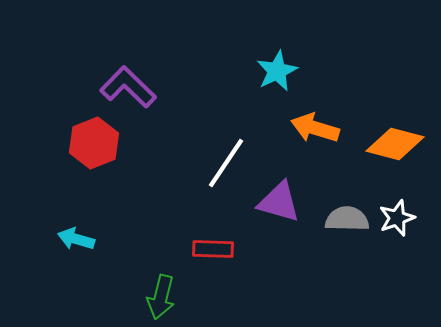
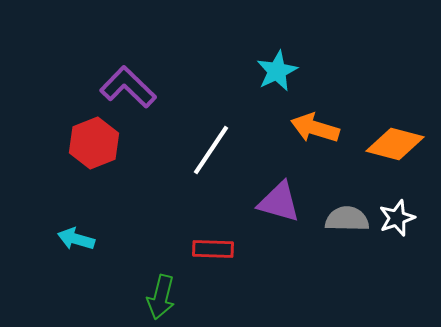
white line: moved 15 px left, 13 px up
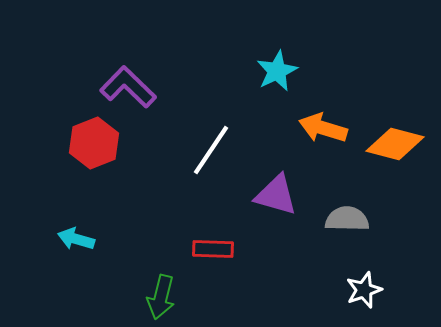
orange arrow: moved 8 px right
purple triangle: moved 3 px left, 7 px up
white star: moved 33 px left, 72 px down
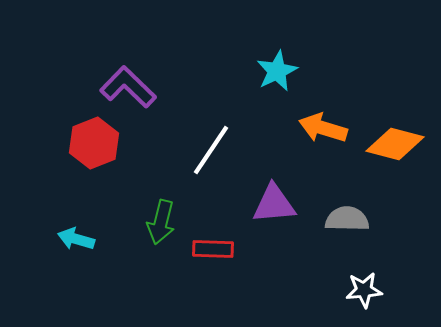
purple triangle: moved 2 px left, 9 px down; rotated 21 degrees counterclockwise
white star: rotated 15 degrees clockwise
green arrow: moved 75 px up
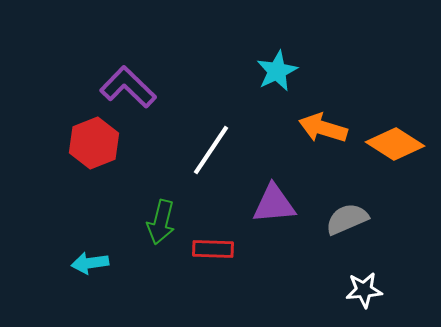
orange diamond: rotated 18 degrees clockwise
gray semicircle: rotated 24 degrees counterclockwise
cyan arrow: moved 14 px right, 24 px down; rotated 24 degrees counterclockwise
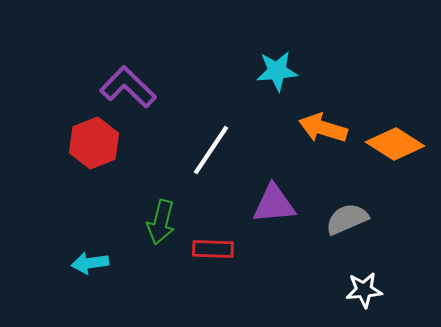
cyan star: rotated 21 degrees clockwise
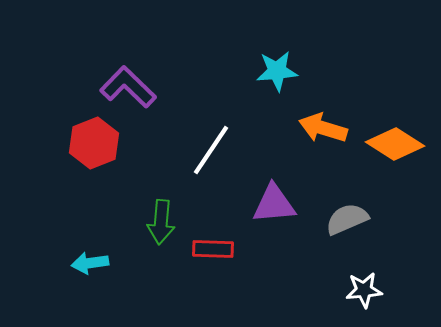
green arrow: rotated 9 degrees counterclockwise
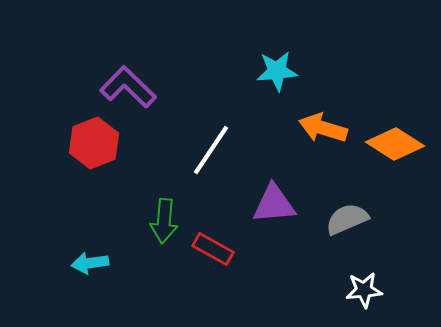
green arrow: moved 3 px right, 1 px up
red rectangle: rotated 27 degrees clockwise
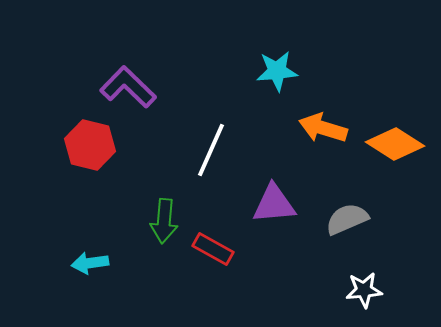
red hexagon: moved 4 px left, 2 px down; rotated 24 degrees counterclockwise
white line: rotated 10 degrees counterclockwise
